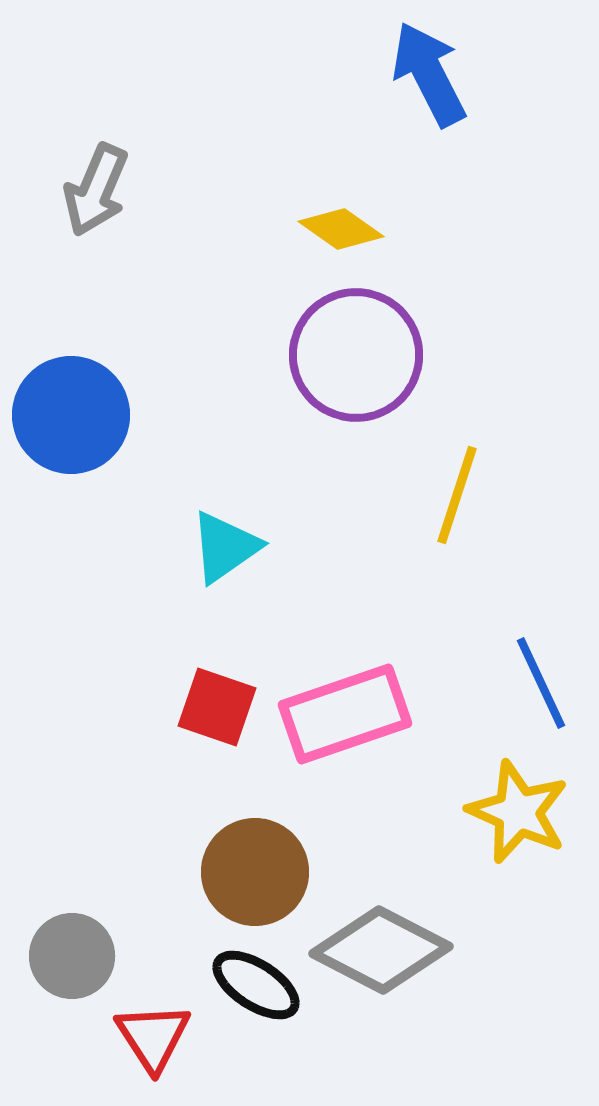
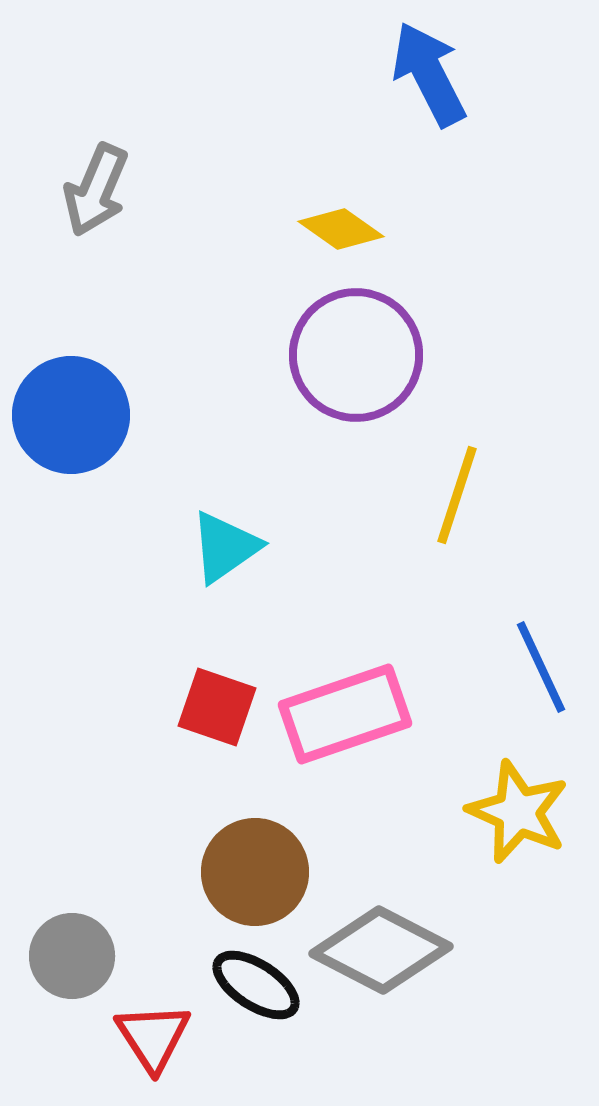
blue line: moved 16 px up
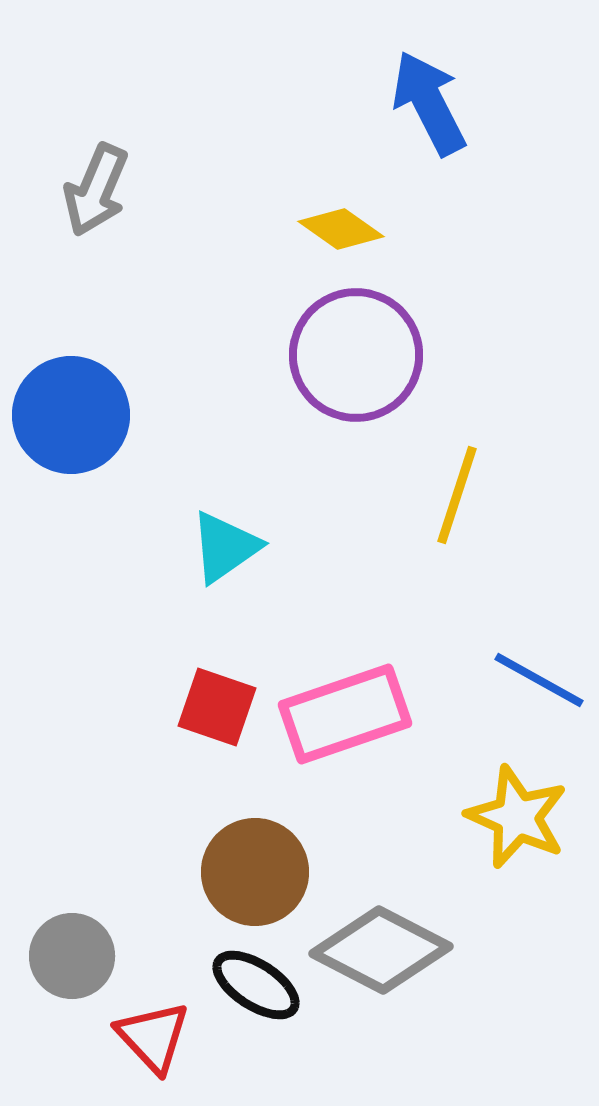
blue arrow: moved 29 px down
blue line: moved 2 px left, 13 px down; rotated 36 degrees counterclockwise
yellow star: moved 1 px left, 5 px down
red triangle: rotated 10 degrees counterclockwise
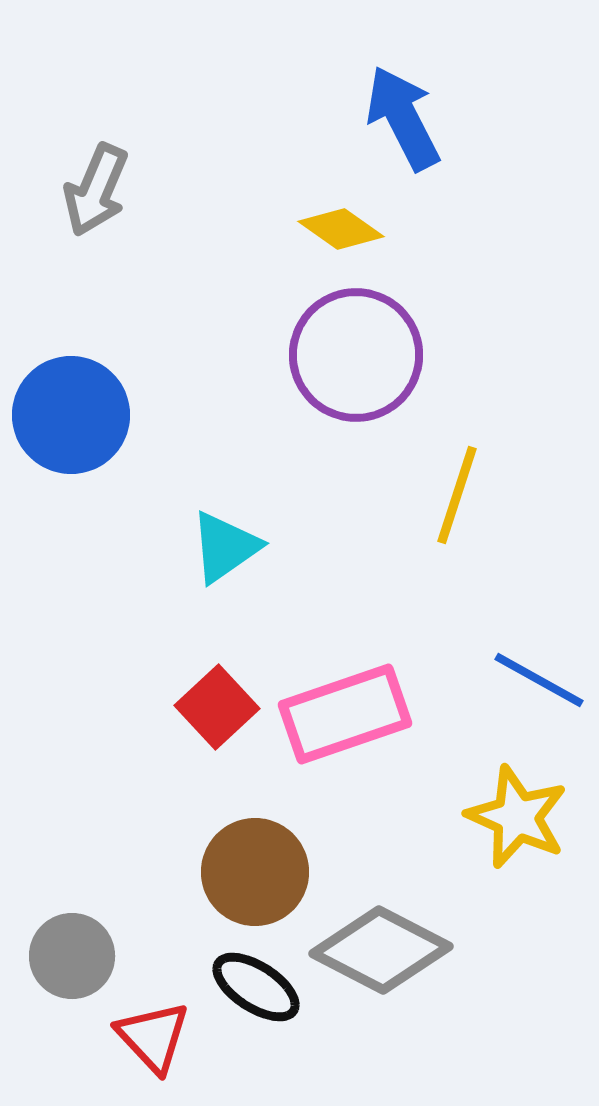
blue arrow: moved 26 px left, 15 px down
red square: rotated 28 degrees clockwise
black ellipse: moved 2 px down
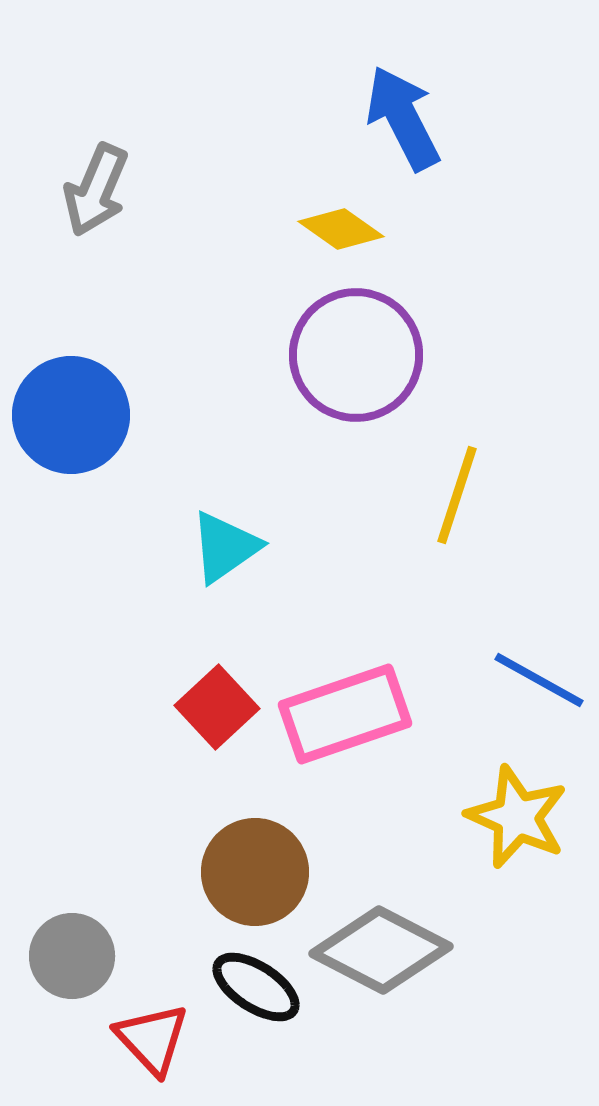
red triangle: moved 1 px left, 2 px down
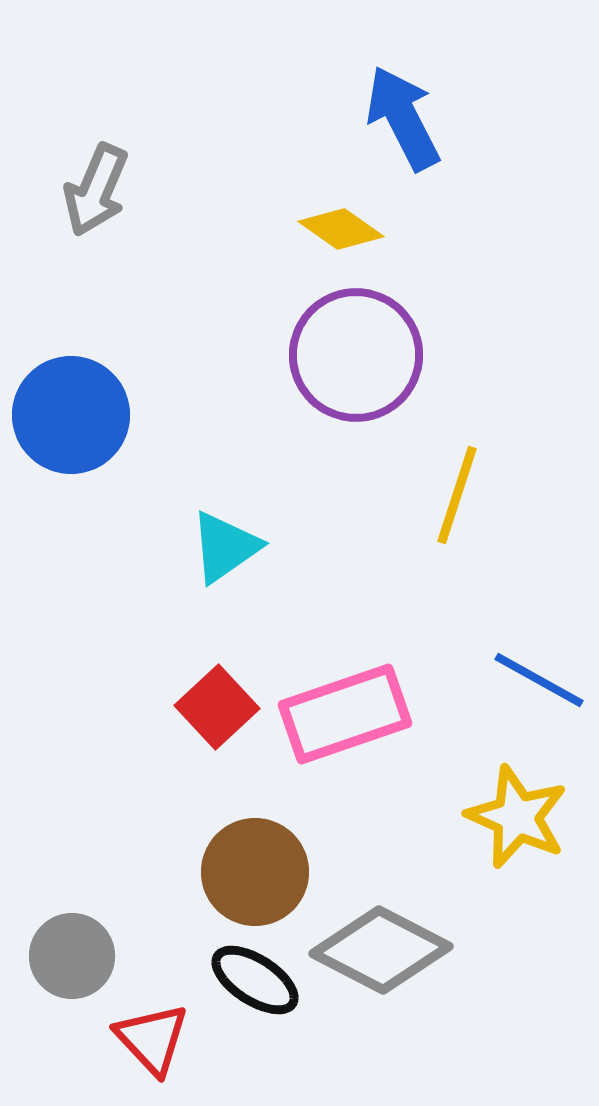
black ellipse: moved 1 px left, 7 px up
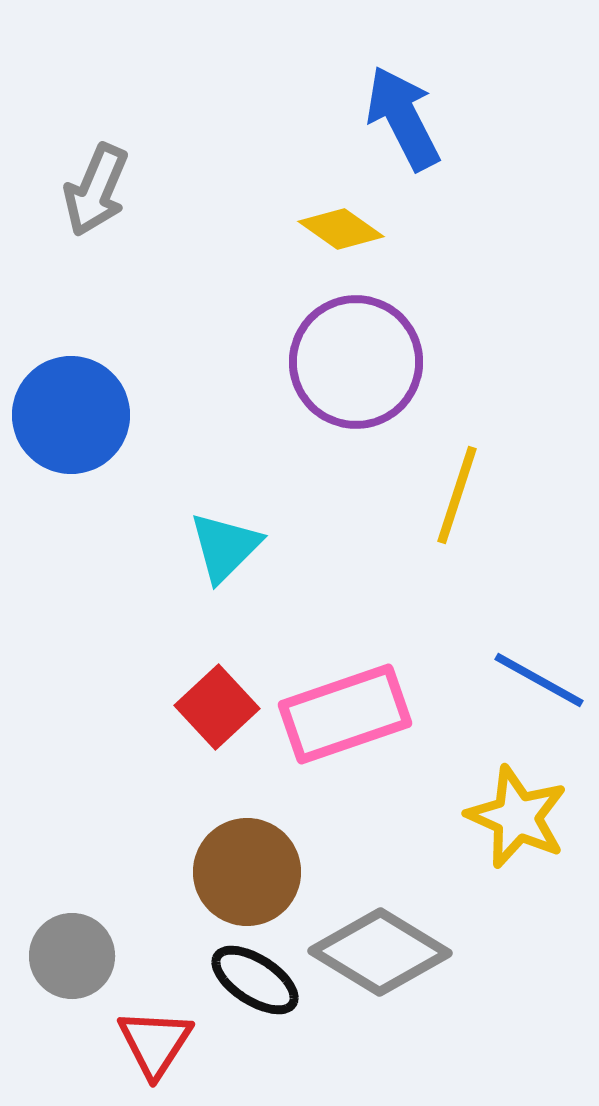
purple circle: moved 7 px down
cyan triangle: rotated 10 degrees counterclockwise
brown circle: moved 8 px left
gray diamond: moved 1 px left, 2 px down; rotated 4 degrees clockwise
red triangle: moved 3 px right, 4 px down; rotated 16 degrees clockwise
